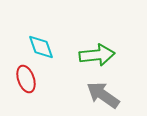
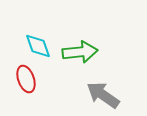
cyan diamond: moved 3 px left, 1 px up
green arrow: moved 17 px left, 3 px up
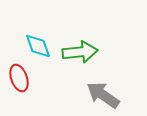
red ellipse: moved 7 px left, 1 px up
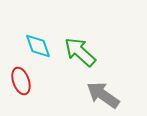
green arrow: rotated 132 degrees counterclockwise
red ellipse: moved 2 px right, 3 px down
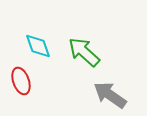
green arrow: moved 4 px right
gray arrow: moved 7 px right
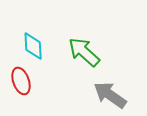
cyan diamond: moved 5 px left; rotated 16 degrees clockwise
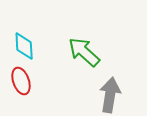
cyan diamond: moved 9 px left
gray arrow: rotated 64 degrees clockwise
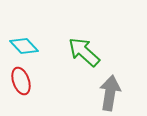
cyan diamond: rotated 40 degrees counterclockwise
gray arrow: moved 2 px up
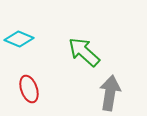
cyan diamond: moved 5 px left, 7 px up; rotated 24 degrees counterclockwise
red ellipse: moved 8 px right, 8 px down
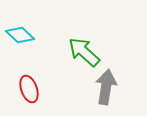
cyan diamond: moved 1 px right, 4 px up; rotated 20 degrees clockwise
gray arrow: moved 4 px left, 6 px up
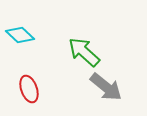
gray arrow: rotated 120 degrees clockwise
